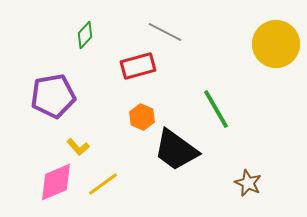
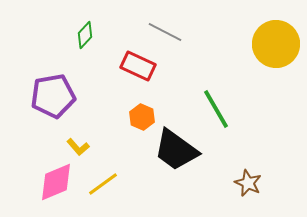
red rectangle: rotated 40 degrees clockwise
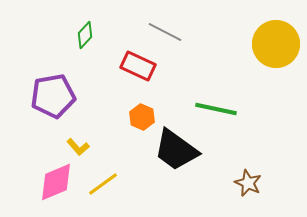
green line: rotated 48 degrees counterclockwise
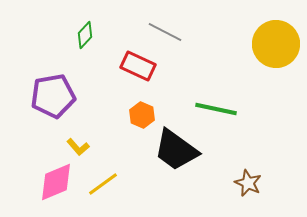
orange hexagon: moved 2 px up
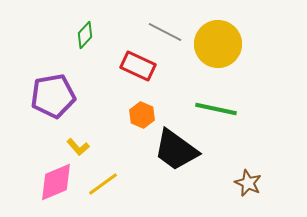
yellow circle: moved 58 px left
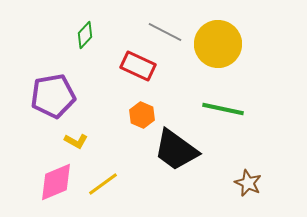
green line: moved 7 px right
yellow L-shape: moved 2 px left, 6 px up; rotated 20 degrees counterclockwise
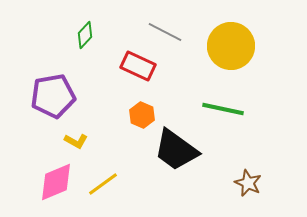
yellow circle: moved 13 px right, 2 px down
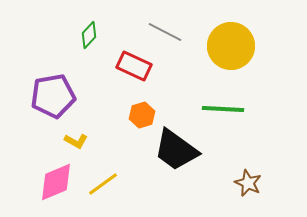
green diamond: moved 4 px right
red rectangle: moved 4 px left
green line: rotated 9 degrees counterclockwise
orange hexagon: rotated 20 degrees clockwise
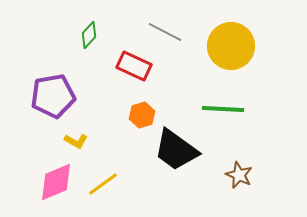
brown star: moved 9 px left, 8 px up
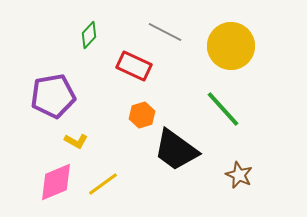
green line: rotated 45 degrees clockwise
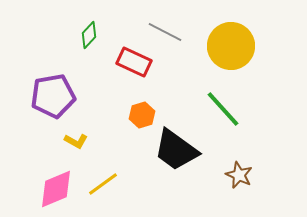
red rectangle: moved 4 px up
pink diamond: moved 7 px down
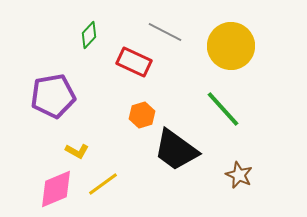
yellow L-shape: moved 1 px right, 10 px down
